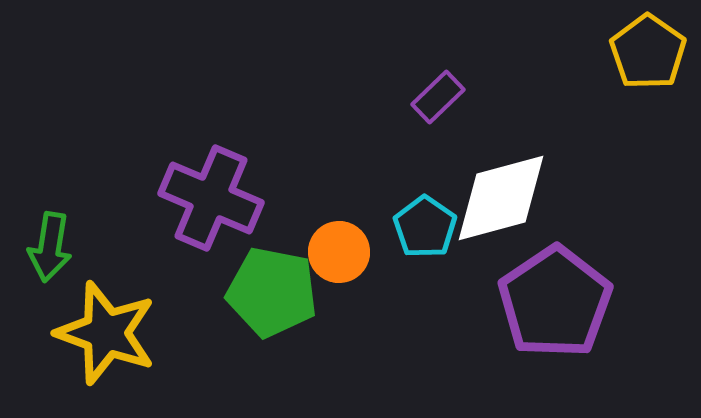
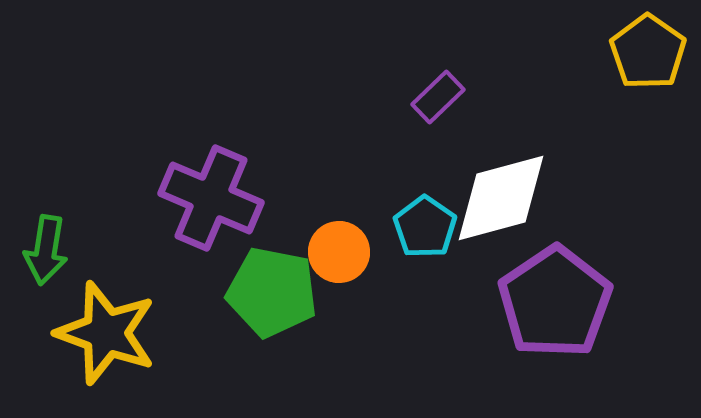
green arrow: moved 4 px left, 3 px down
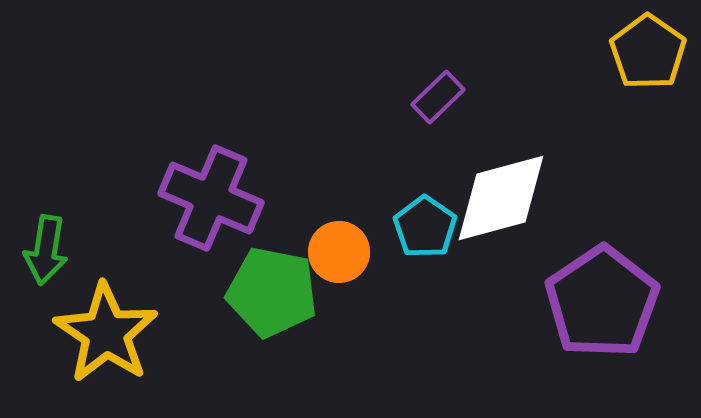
purple pentagon: moved 47 px right
yellow star: rotated 14 degrees clockwise
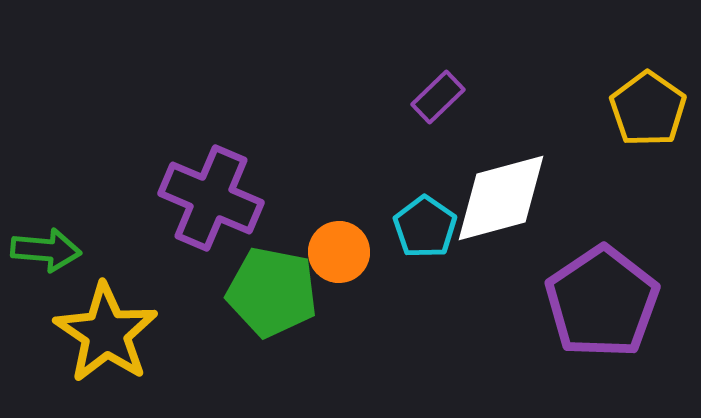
yellow pentagon: moved 57 px down
green arrow: rotated 94 degrees counterclockwise
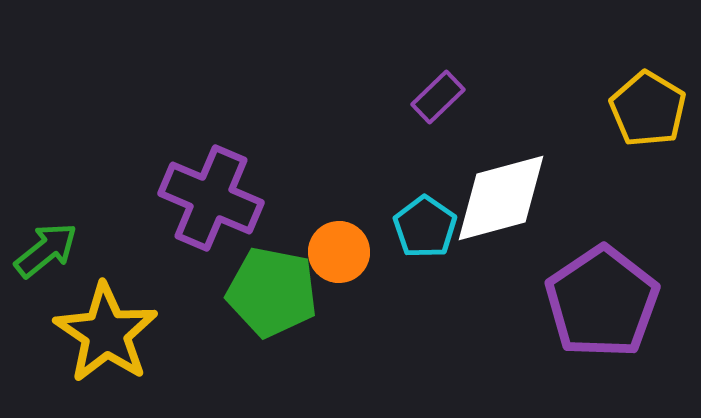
yellow pentagon: rotated 4 degrees counterclockwise
green arrow: rotated 44 degrees counterclockwise
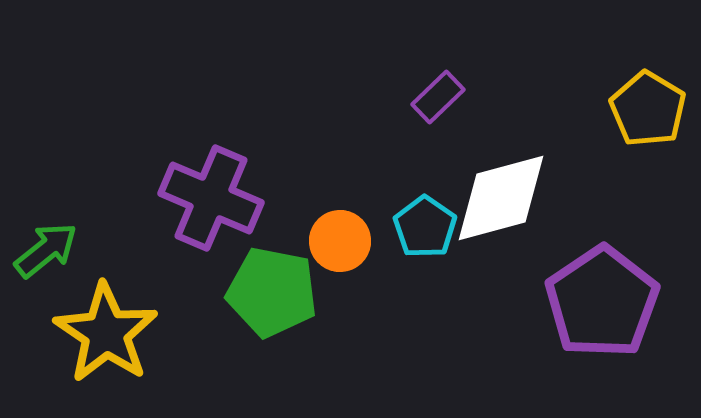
orange circle: moved 1 px right, 11 px up
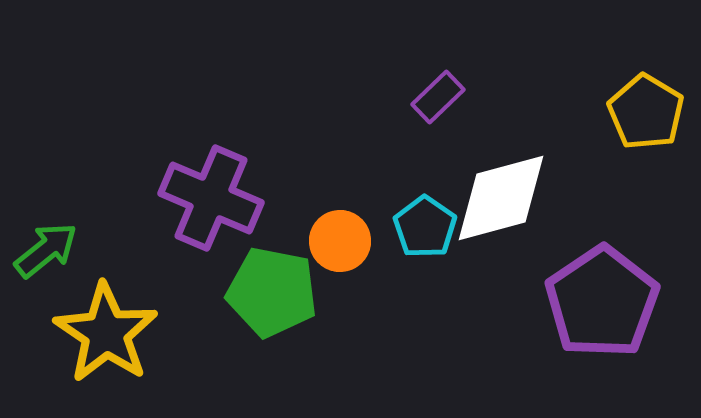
yellow pentagon: moved 2 px left, 3 px down
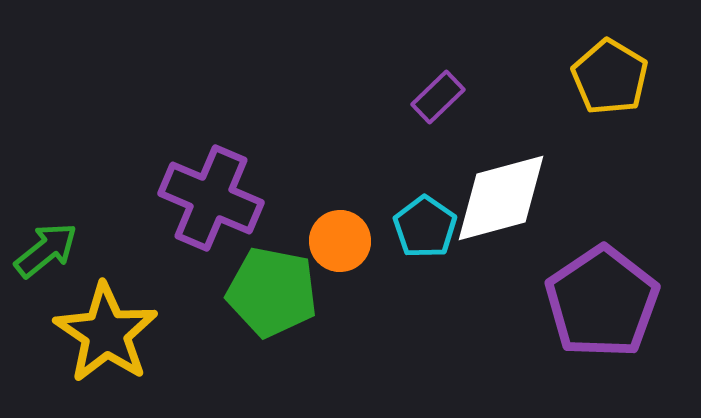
yellow pentagon: moved 36 px left, 35 px up
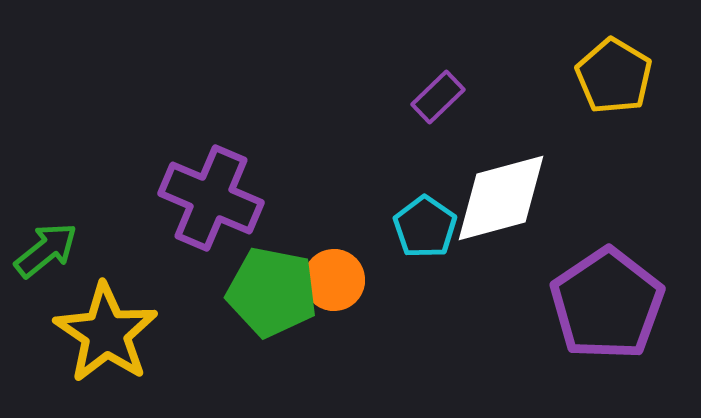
yellow pentagon: moved 4 px right, 1 px up
orange circle: moved 6 px left, 39 px down
purple pentagon: moved 5 px right, 2 px down
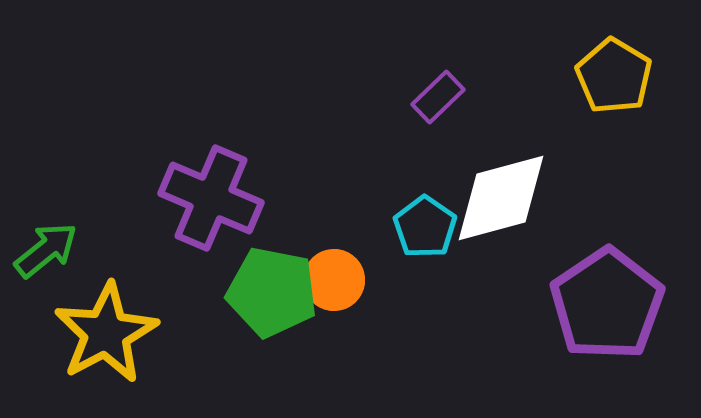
yellow star: rotated 10 degrees clockwise
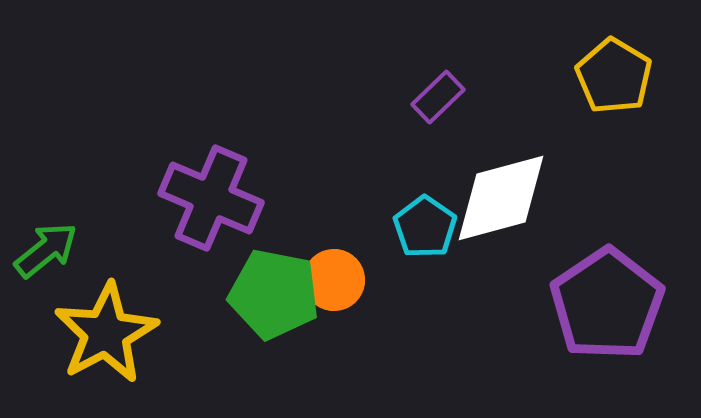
green pentagon: moved 2 px right, 2 px down
